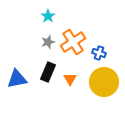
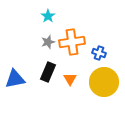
orange cross: moved 1 px left; rotated 25 degrees clockwise
blue triangle: moved 2 px left
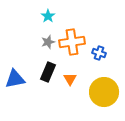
yellow circle: moved 10 px down
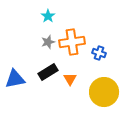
black rectangle: rotated 36 degrees clockwise
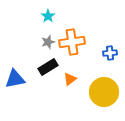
blue cross: moved 11 px right; rotated 24 degrees counterclockwise
black rectangle: moved 5 px up
orange triangle: rotated 24 degrees clockwise
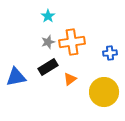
blue triangle: moved 1 px right, 2 px up
